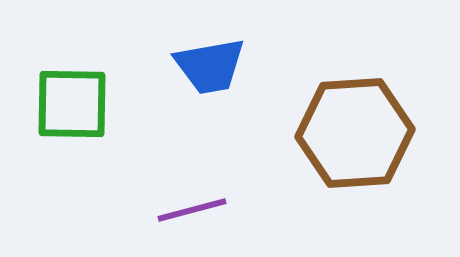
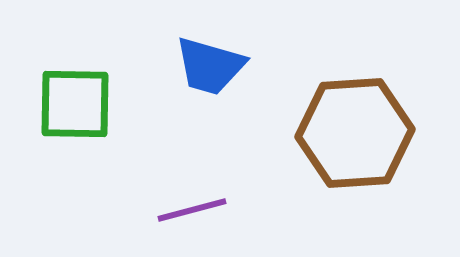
blue trapezoid: rotated 26 degrees clockwise
green square: moved 3 px right
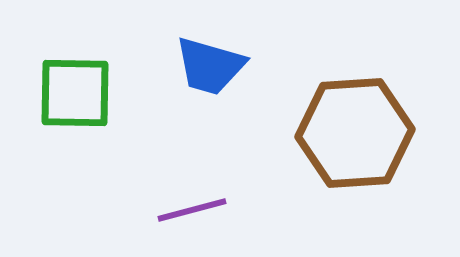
green square: moved 11 px up
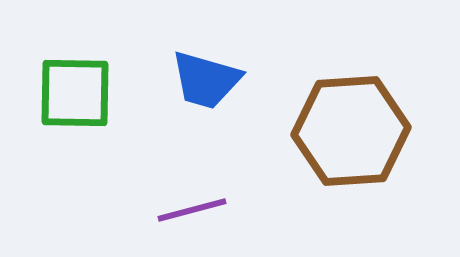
blue trapezoid: moved 4 px left, 14 px down
brown hexagon: moved 4 px left, 2 px up
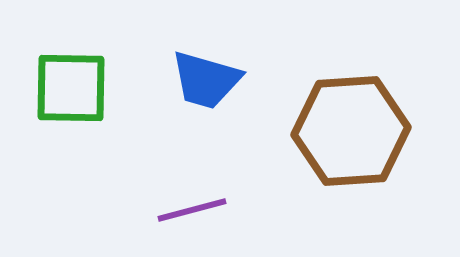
green square: moved 4 px left, 5 px up
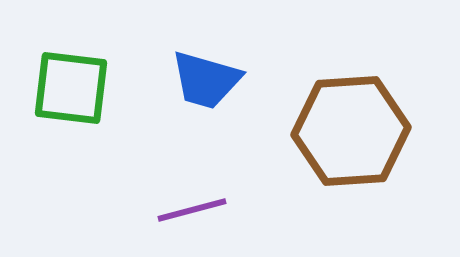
green square: rotated 6 degrees clockwise
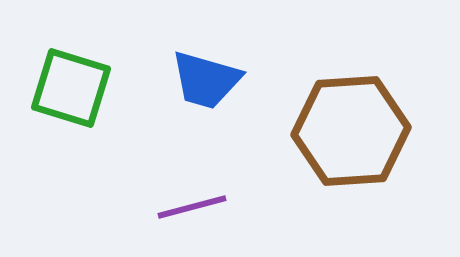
green square: rotated 10 degrees clockwise
purple line: moved 3 px up
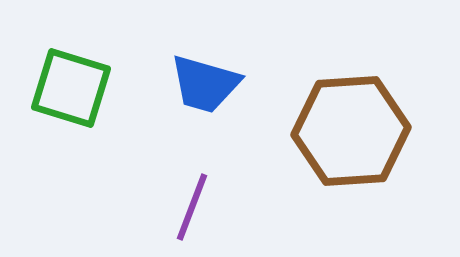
blue trapezoid: moved 1 px left, 4 px down
purple line: rotated 54 degrees counterclockwise
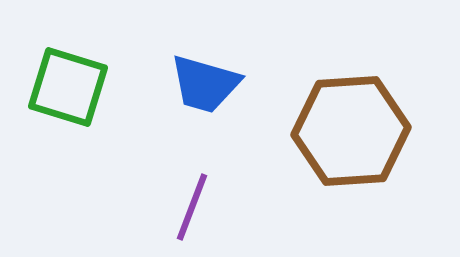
green square: moved 3 px left, 1 px up
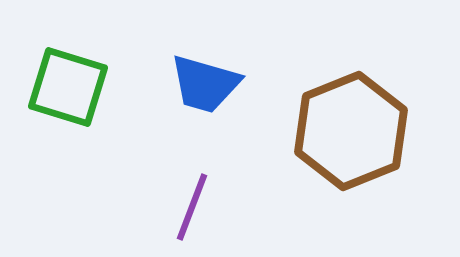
brown hexagon: rotated 18 degrees counterclockwise
